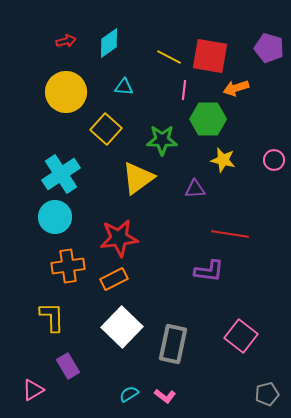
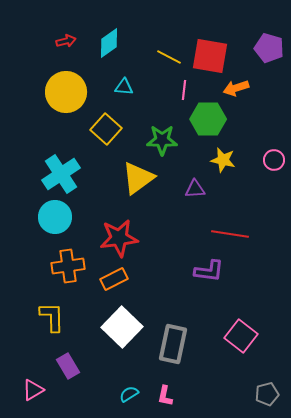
pink L-shape: rotated 65 degrees clockwise
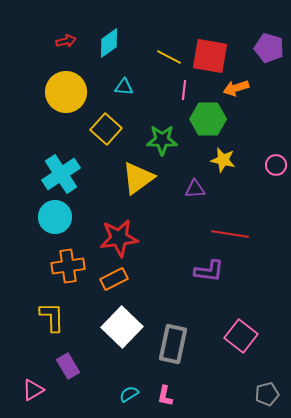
pink circle: moved 2 px right, 5 px down
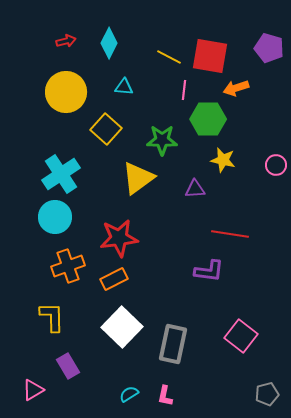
cyan diamond: rotated 28 degrees counterclockwise
orange cross: rotated 12 degrees counterclockwise
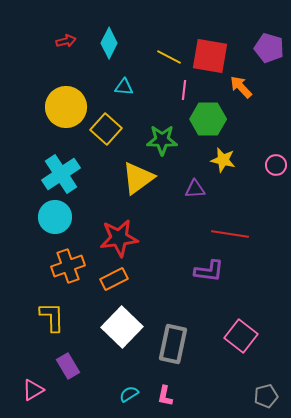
orange arrow: moved 5 px right, 1 px up; rotated 65 degrees clockwise
yellow circle: moved 15 px down
gray pentagon: moved 1 px left, 2 px down
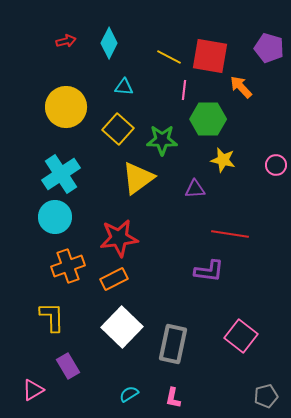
yellow square: moved 12 px right
pink L-shape: moved 8 px right, 2 px down
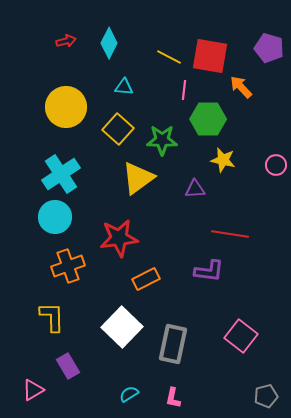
orange rectangle: moved 32 px right
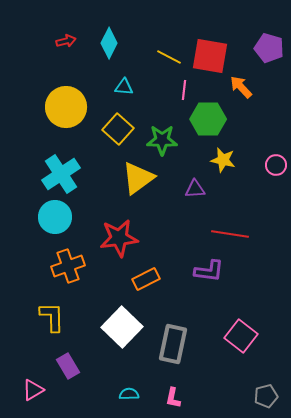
cyan semicircle: rotated 30 degrees clockwise
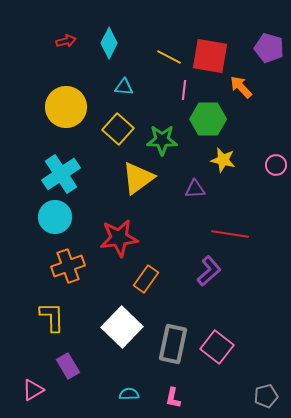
purple L-shape: rotated 48 degrees counterclockwise
orange rectangle: rotated 28 degrees counterclockwise
pink square: moved 24 px left, 11 px down
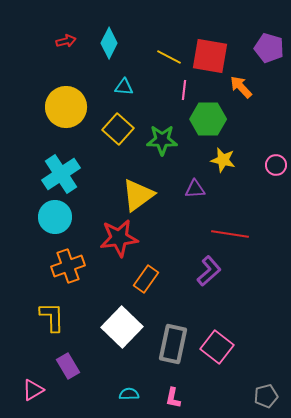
yellow triangle: moved 17 px down
